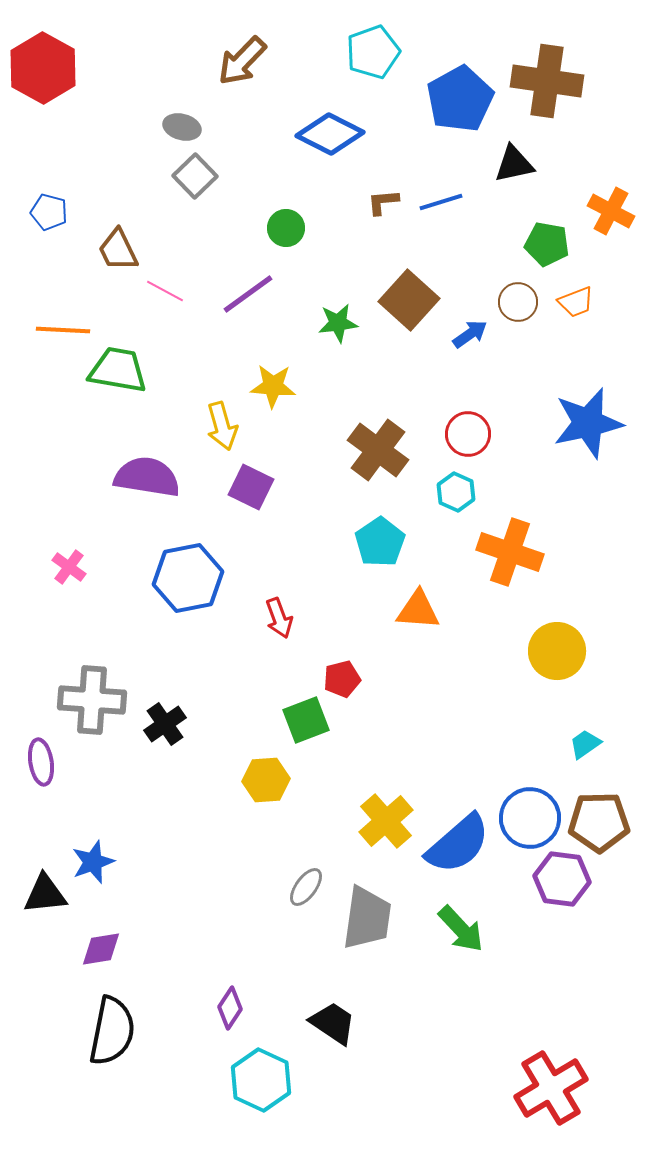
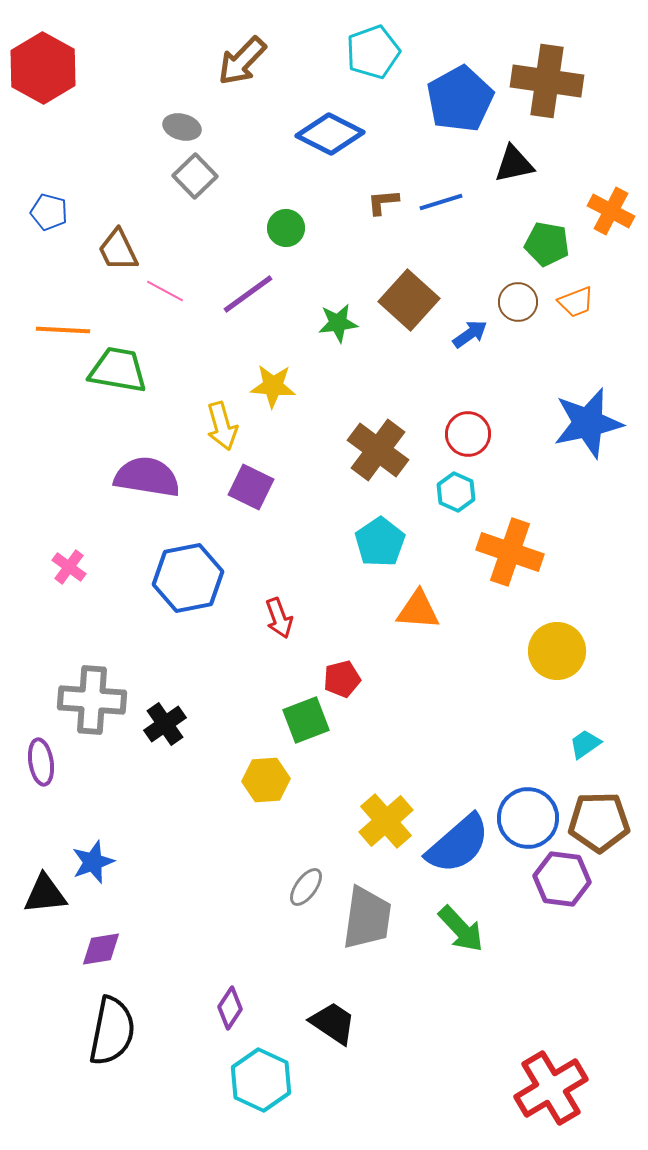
blue circle at (530, 818): moved 2 px left
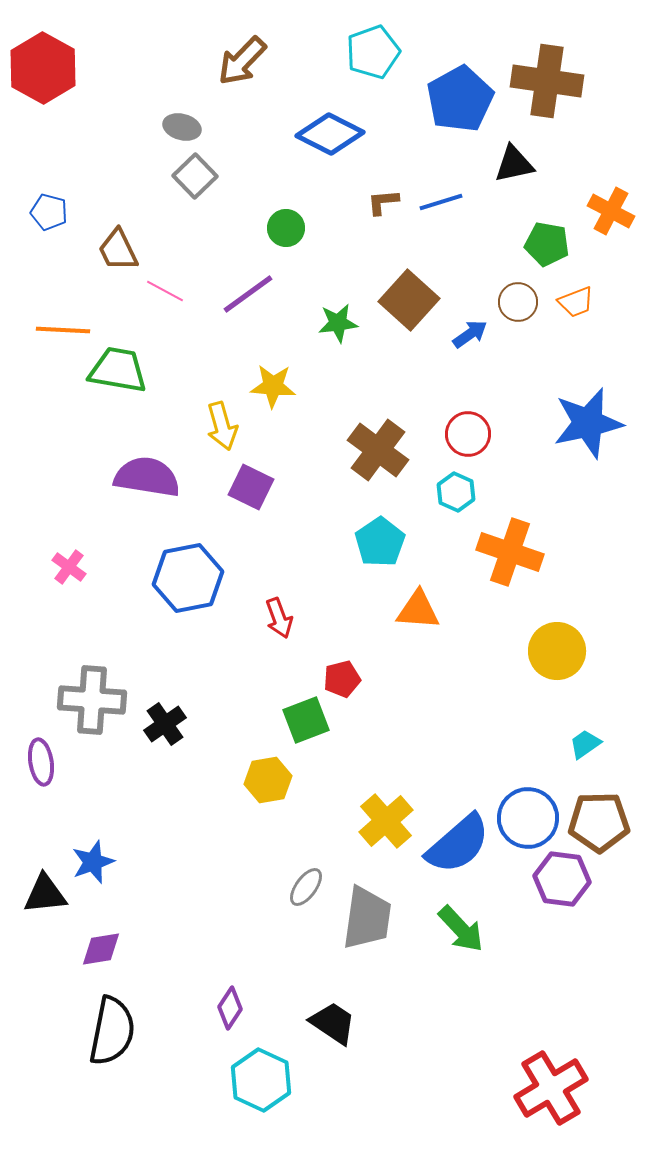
yellow hexagon at (266, 780): moved 2 px right; rotated 6 degrees counterclockwise
